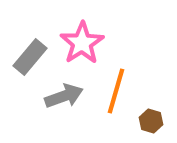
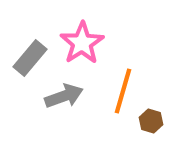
gray rectangle: moved 1 px down
orange line: moved 7 px right
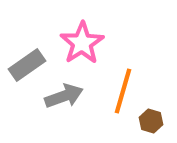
gray rectangle: moved 3 px left, 7 px down; rotated 15 degrees clockwise
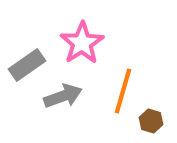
gray arrow: moved 1 px left
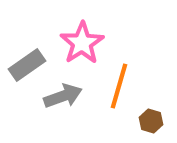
orange line: moved 4 px left, 5 px up
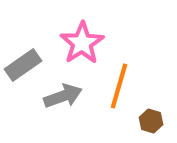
gray rectangle: moved 4 px left
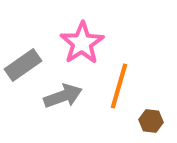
brown hexagon: rotated 10 degrees counterclockwise
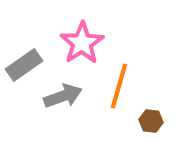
gray rectangle: moved 1 px right
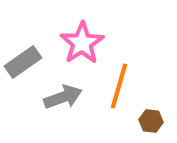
gray rectangle: moved 1 px left, 3 px up
gray arrow: moved 1 px down
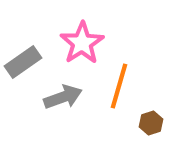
brown hexagon: moved 2 px down; rotated 25 degrees counterclockwise
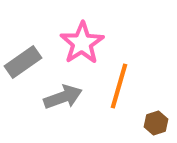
brown hexagon: moved 5 px right
